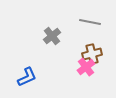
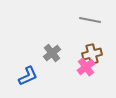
gray line: moved 2 px up
gray cross: moved 17 px down
blue L-shape: moved 1 px right, 1 px up
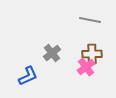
brown cross: rotated 12 degrees clockwise
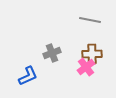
gray cross: rotated 18 degrees clockwise
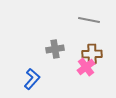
gray line: moved 1 px left
gray cross: moved 3 px right, 4 px up; rotated 12 degrees clockwise
blue L-shape: moved 4 px right, 3 px down; rotated 25 degrees counterclockwise
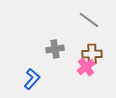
gray line: rotated 25 degrees clockwise
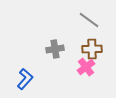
brown cross: moved 5 px up
blue L-shape: moved 7 px left
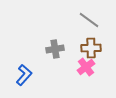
brown cross: moved 1 px left, 1 px up
blue L-shape: moved 1 px left, 4 px up
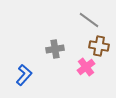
brown cross: moved 8 px right, 2 px up; rotated 12 degrees clockwise
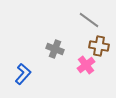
gray cross: rotated 30 degrees clockwise
pink cross: moved 2 px up
blue L-shape: moved 1 px left, 1 px up
